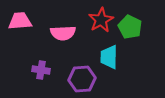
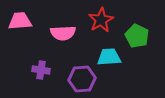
green pentagon: moved 7 px right, 9 px down
cyan trapezoid: rotated 85 degrees clockwise
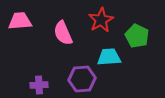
pink semicircle: rotated 70 degrees clockwise
purple cross: moved 2 px left, 15 px down; rotated 12 degrees counterclockwise
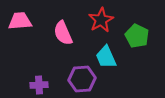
cyan trapezoid: moved 3 px left; rotated 110 degrees counterclockwise
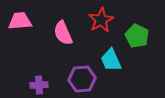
cyan trapezoid: moved 5 px right, 3 px down
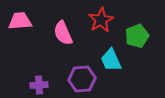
green pentagon: rotated 25 degrees clockwise
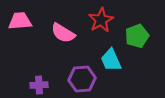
pink semicircle: rotated 35 degrees counterclockwise
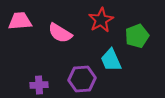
pink semicircle: moved 3 px left
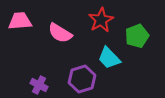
cyan trapezoid: moved 2 px left, 2 px up; rotated 20 degrees counterclockwise
purple hexagon: rotated 12 degrees counterclockwise
purple cross: rotated 30 degrees clockwise
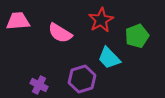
pink trapezoid: moved 2 px left
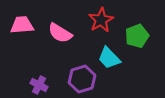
pink trapezoid: moved 4 px right, 4 px down
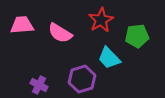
green pentagon: rotated 15 degrees clockwise
